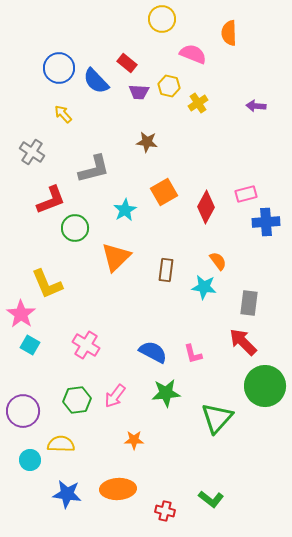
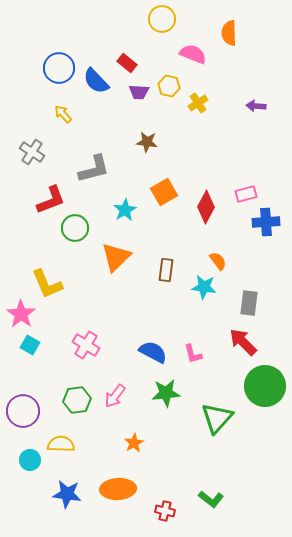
orange star at (134, 440): moved 3 px down; rotated 30 degrees counterclockwise
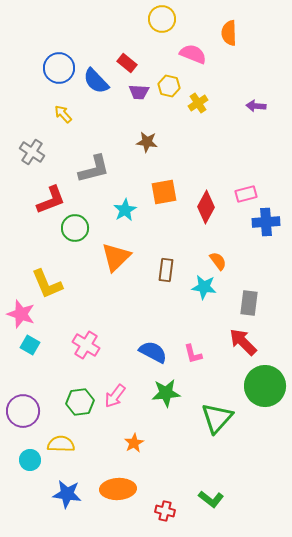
orange square at (164, 192): rotated 20 degrees clockwise
pink star at (21, 314): rotated 16 degrees counterclockwise
green hexagon at (77, 400): moved 3 px right, 2 px down
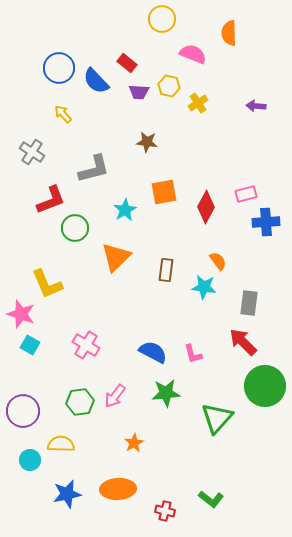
blue star at (67, 494): rotated 20 degrees counterclockwise
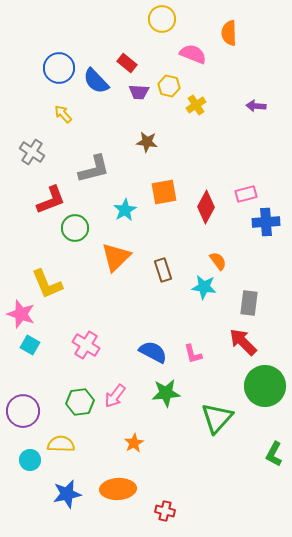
yellow cross at (198, 103): moved 2 px left, 2 px down
brown rectangle at (166, 270): moved 3 px left; rotated 25 degrees counterclockwise
green L-shape at (211, 499): moved 63 px right, 45 px up; rotated 80 degrees clockwise
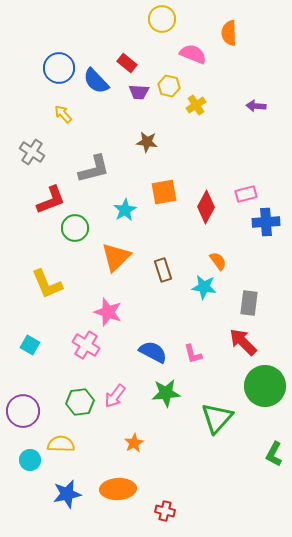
pink star at (21, 314): moved 87 px right, 2 px up
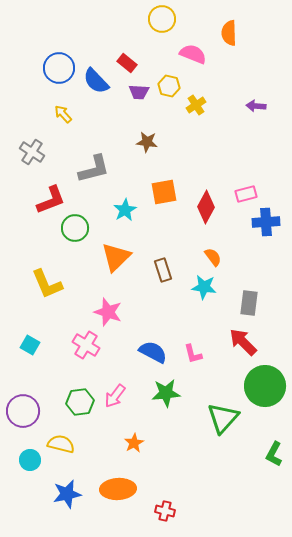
orange semicircle at (218, 261): moved 5 px left, 4 px up
green triangle at (217, 418): moved 6 px right
yellow semicircle at (61, 444): rotated 12 degrees clockwise
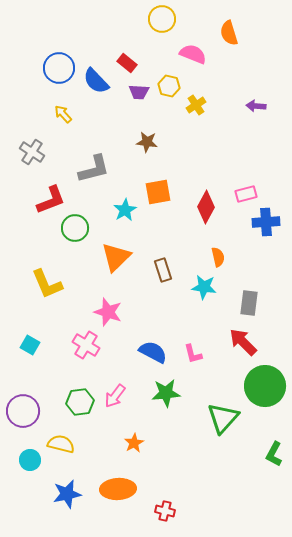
orange semicircle at (229, 33): rotated 15 degrees counterclockwise
orange square at (164, 192): moved 6 px left
orange semicircle at (213, 257): moved 5 px right; rotated 24 degrees clockwise
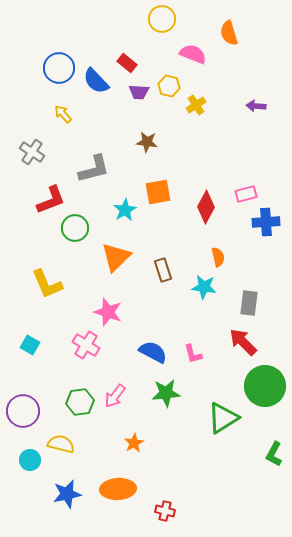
green triangle at (223, 418): rotated 16 degrees clockwise
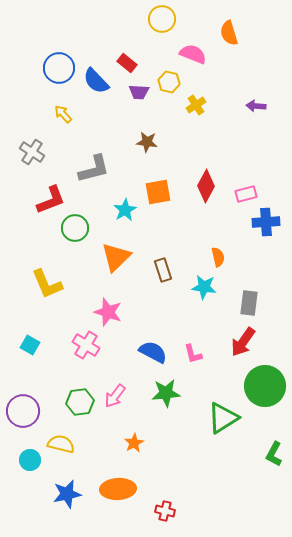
yellow hexagon at (169, 86): moved 4 px up
red diamond at (206, 207): moved 21 px up
red arrow at (243, 342): rotated 100 degrees counterclockwise
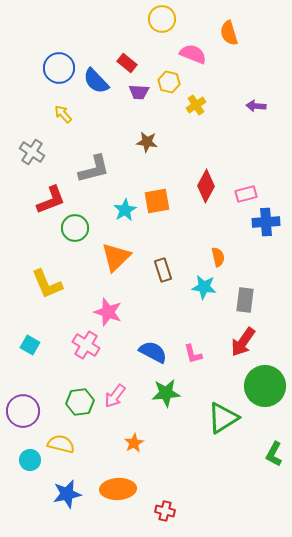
orange square at (158, 192): moved 1 px left, 9 px down
gray rectangle at (249, 303): moved 4 px left, 3 px up
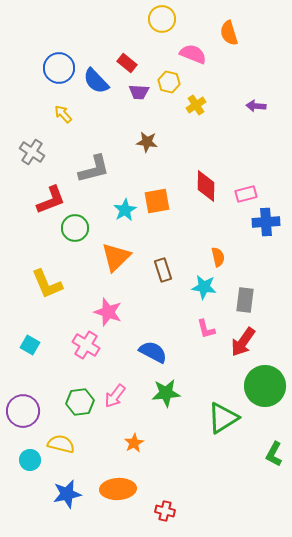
red diamond at (206, 186): rotated 28 degrees counterclockwise
pink L-shape at (193, 354): moved 13 px right, 25 px up
